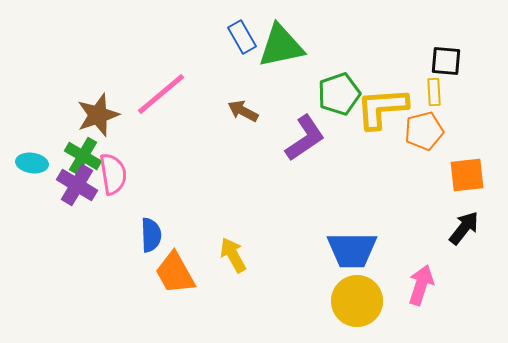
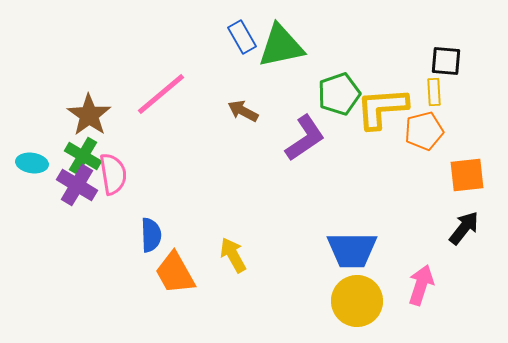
brown star: moved 9 px left; rotated 18 degrees counterclockwise
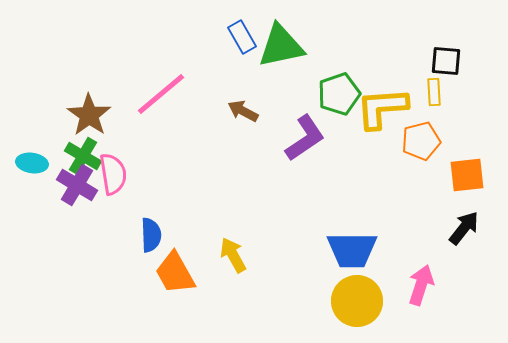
orange pentagon: moved 3 px left, 10 px down
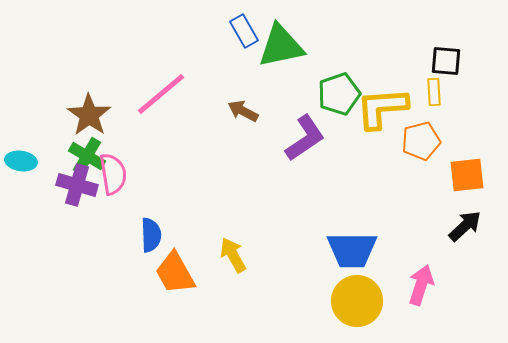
blue rectangle: moved 2 px right, 6 px up
green cross: moved 4 px right
cyan ellipse: moved 11 px left, 2 px up
purple cross: rotated 15 degrees counterclockwise
black arrow: moved 1 px right, 2 px up; rotated 9 degrees clockwise
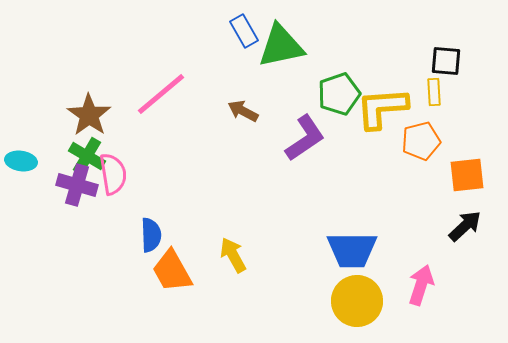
orange trapezoid: moved 3 px left, 2 px up
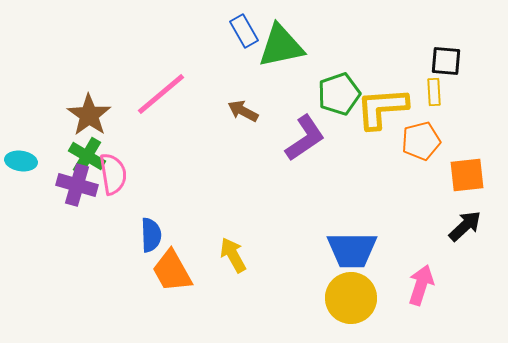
yellow circle: moved 6 px left, 3 px up
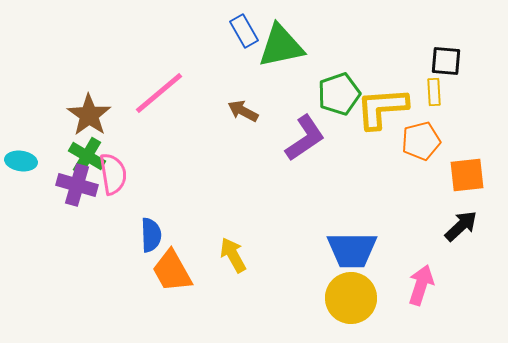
pink line: moved 2 px left, 1 px up
black arrow: moved 4 px left
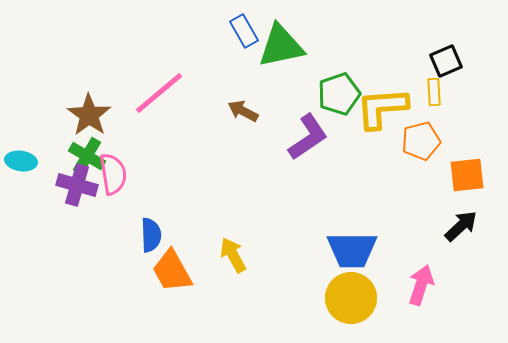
black square: rotated 28 degrees counterclockwise
purple L-shape: moved 3 px right, 1 px up
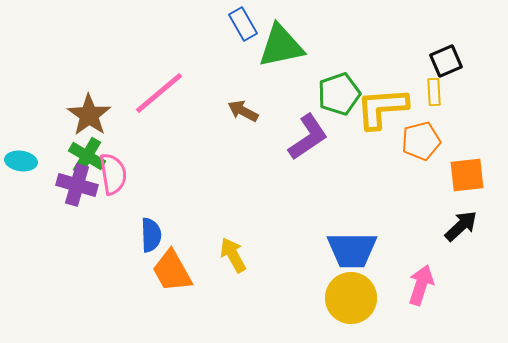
blue rectangle: moved 1 px left, 7 px up
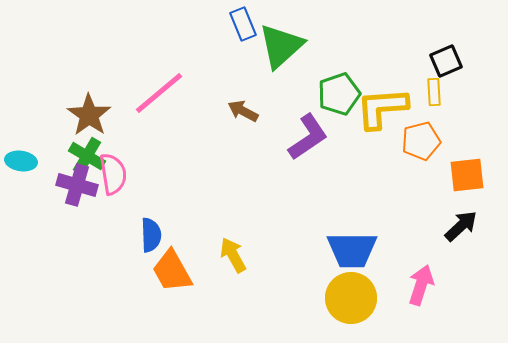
blue rectangle: rotated 8 degrees clockwise
green triangle: rotated 30 degrees counterclockwise
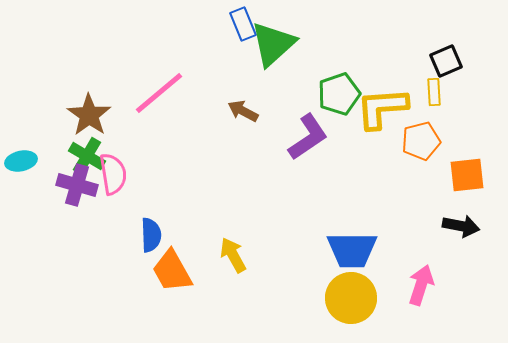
green triangle: moved 8 px left, 2 px up
cyan ellipse: rotated 20 degrees counterclockwise
black arrow: rotated 54 degrees clockwise
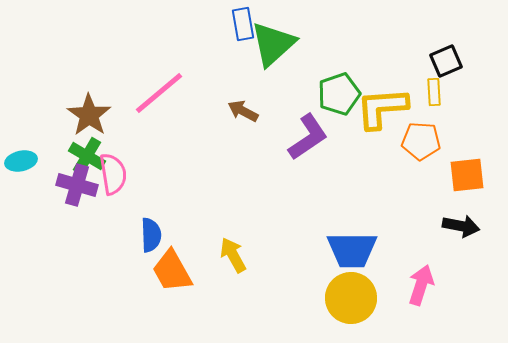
blue rectangle: rotated 12 degrees clockwise
orange pentagon: rotated 18 degrees clockwise
